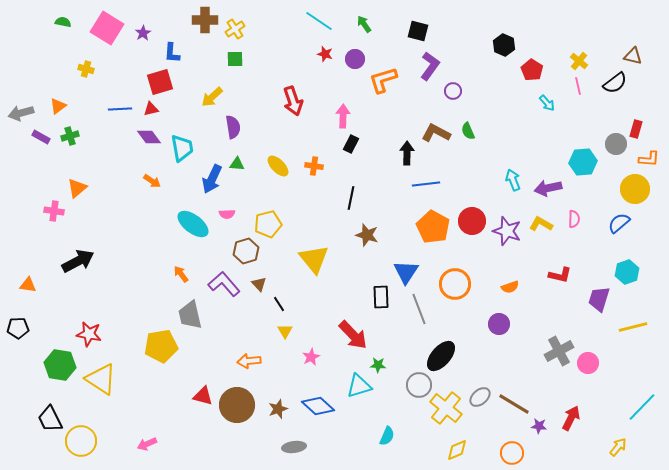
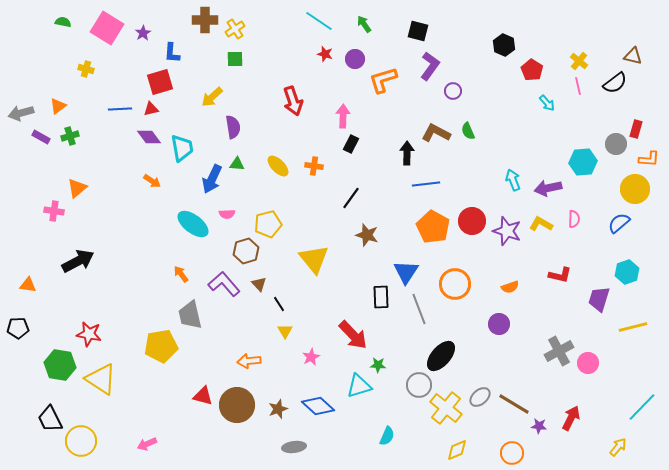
black line at (351, 198): rotated 25 degrees clockwise
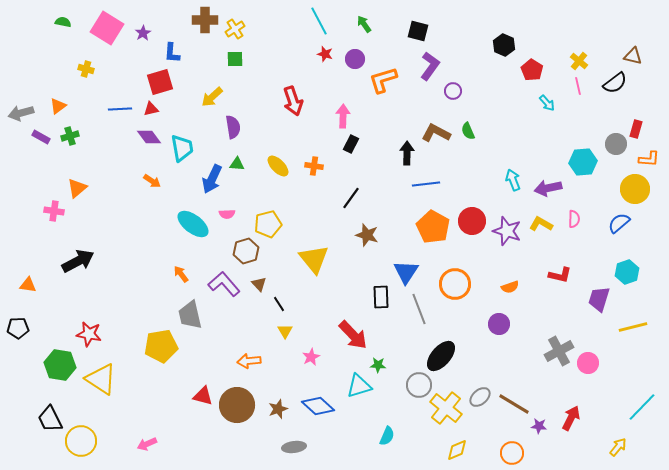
cyan line at (319, 21): rotated 28 degrees clockwise
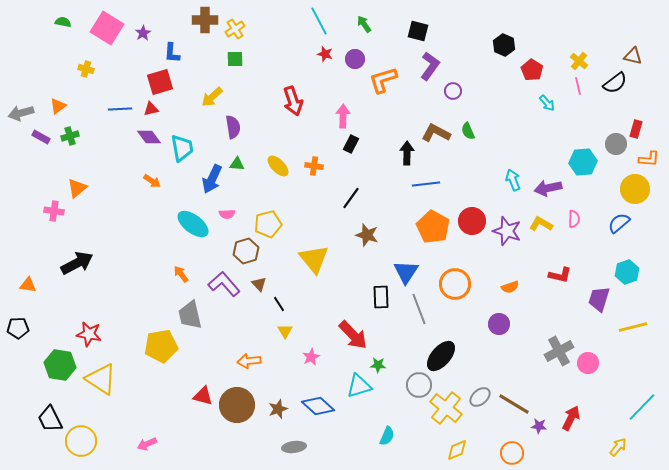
black arrow at (78, 261): moved 1 px left, 2 px down
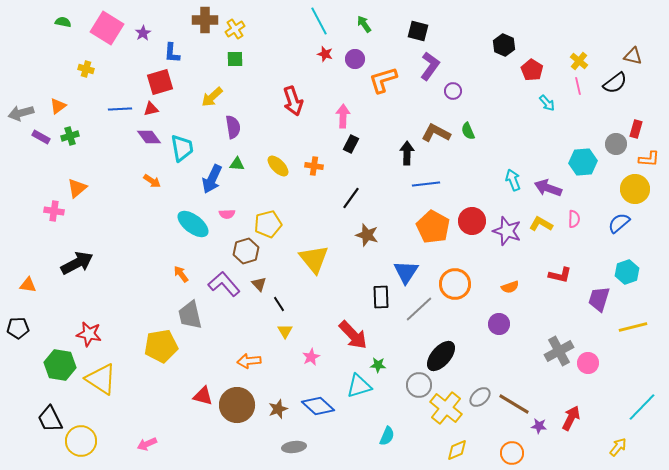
purple arrow at (548, 188): rotated 32 degrees clockwise
gray line at (419, 309): rotated 68 degrees clockwise
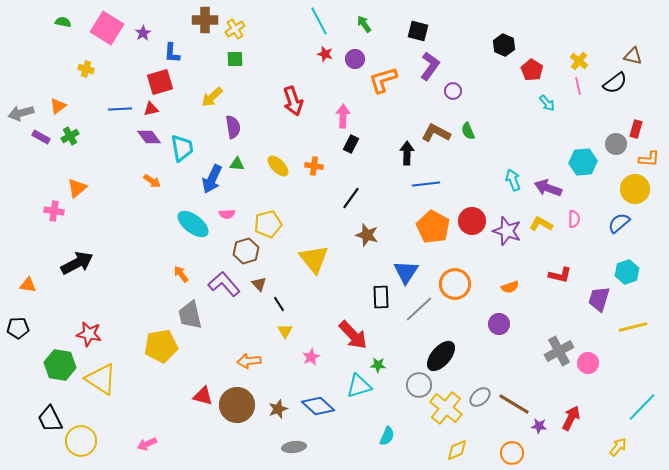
green cross at (70, 136): rotated 12 degrees counterclockwise
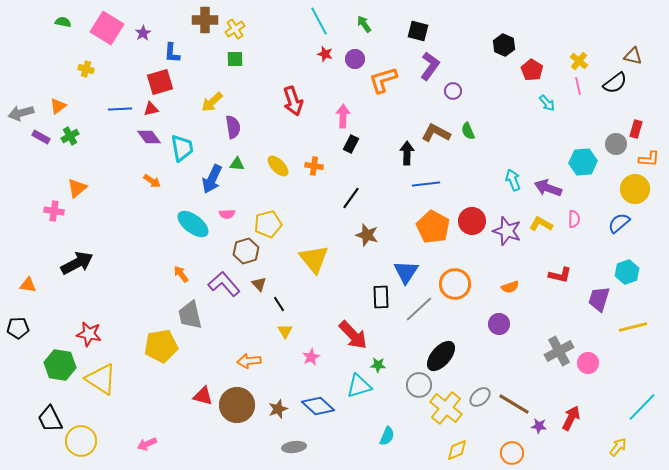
yellow arrow at (212, 97): moved 5 px down
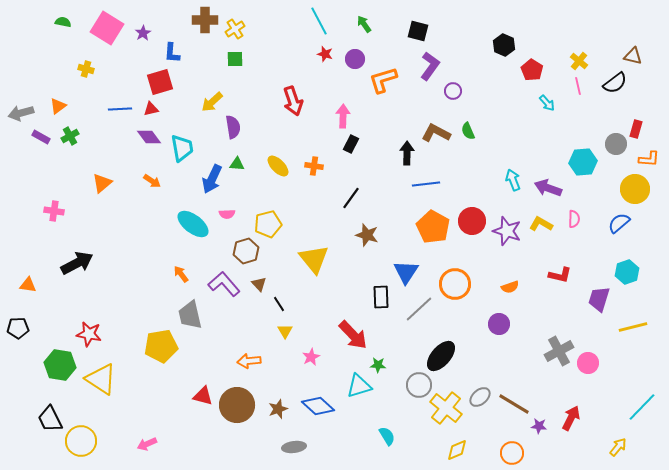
orange triangle at (77, 188): moved 25 px right, 5 px up
cyan semicircle at (387, 436): rotated 54 degrees counterclockwise
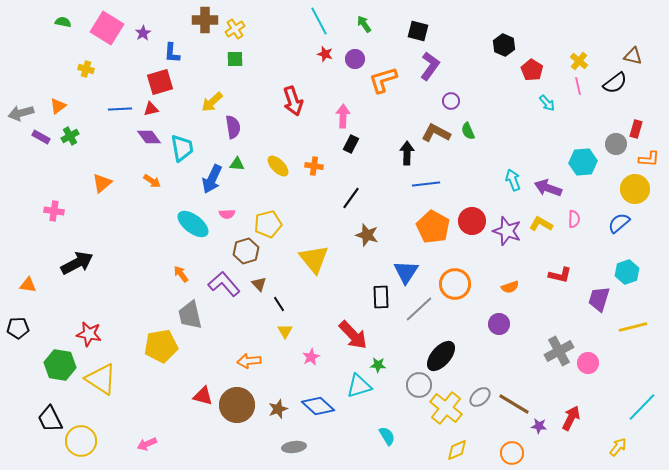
purple circle at (453, 91): moved 2 px left, 10 px down
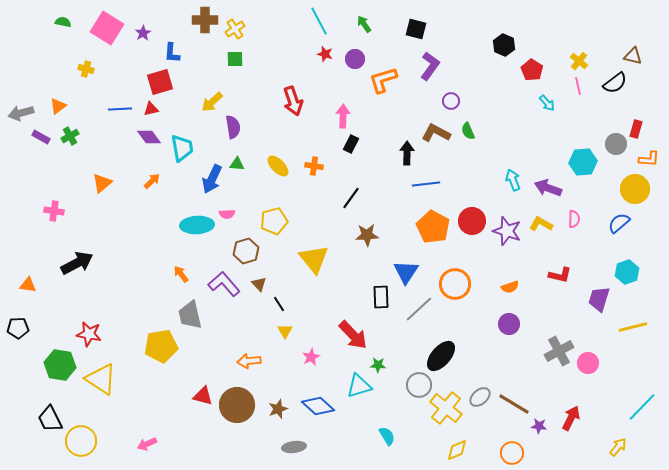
black square at (418, 31): moved 2 px left, 2 px up
orange arrow at (152, 181): rotated 78 degrees counterclockwise
cyan ellipse at (193, 224): moved 4 px right, 1 px down; rotated 40 degrees counterclockwise
yellow pentagon at (268, 224): moved 6 px right, 3 px up
brown star at (367, 235): rotated 20 degrees counterclockwise
purple circle at (499, 324): moved 10 px right
